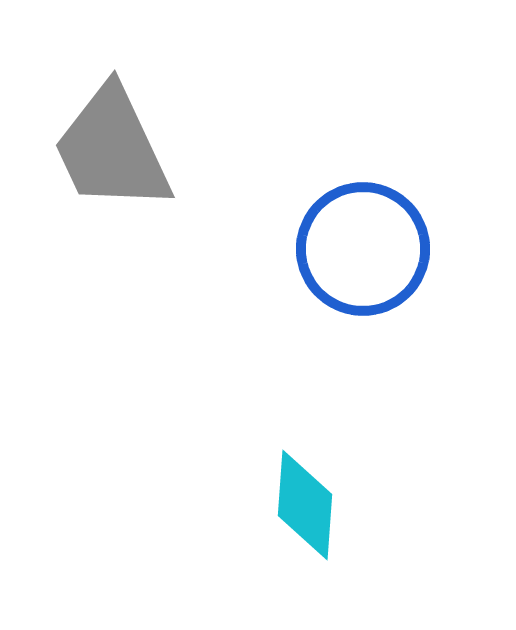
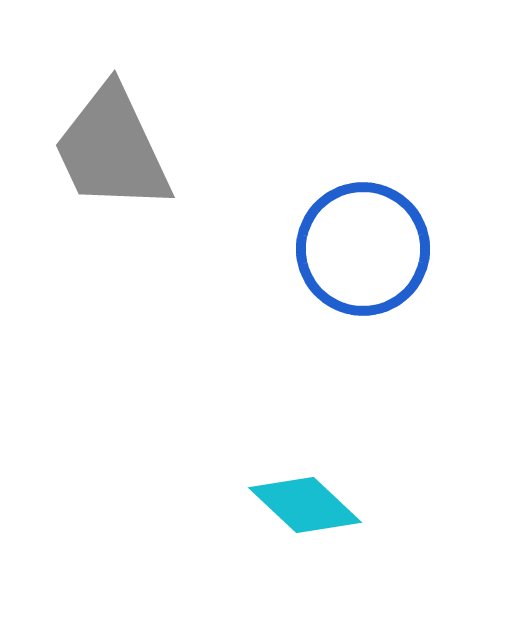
cyan diamond: rotated 51 degrees counterclockwise
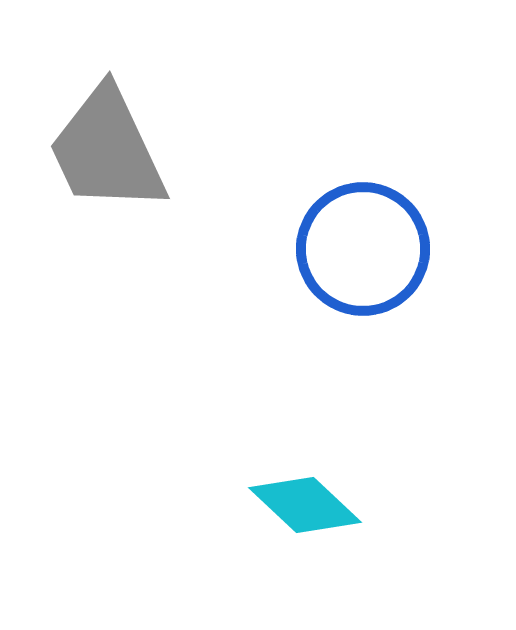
gray trapezoid: moved 5 px left, 1 px down
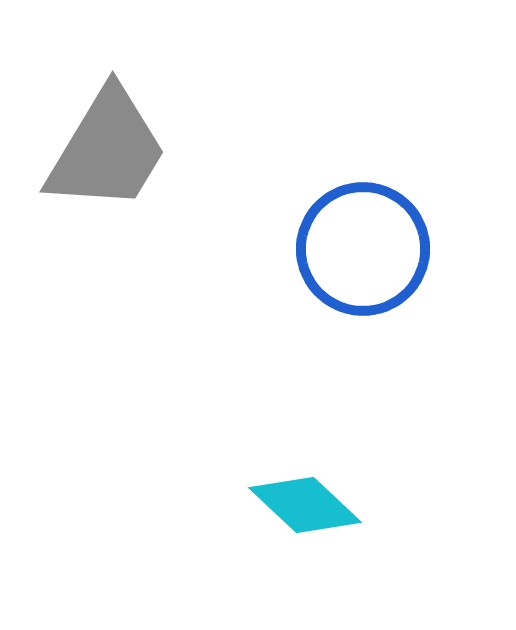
gray trapezoid: rotated 124 degrees counterclockwise
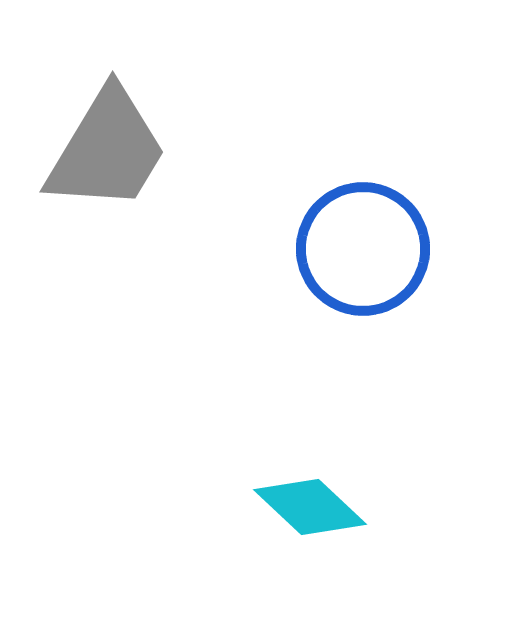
cyan diamond: moved 5 px right, 2 px down
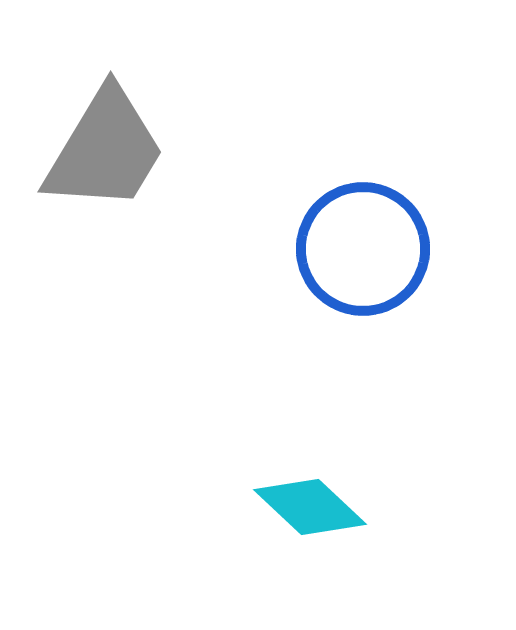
gray trapezoid: moved 2 px left
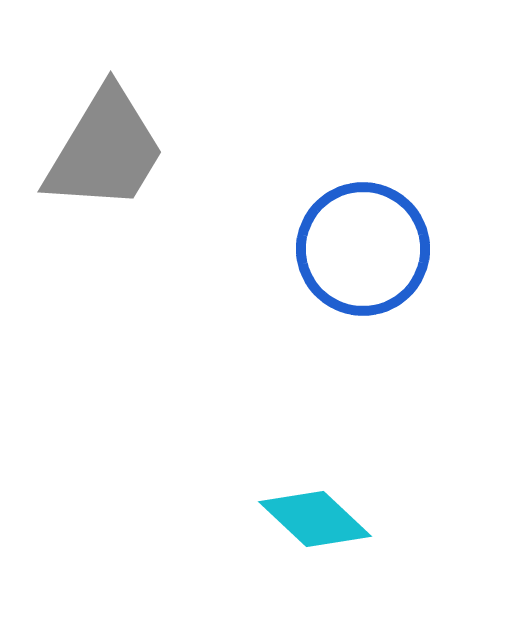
cyan diamond: moved 5 px right, 12 px down
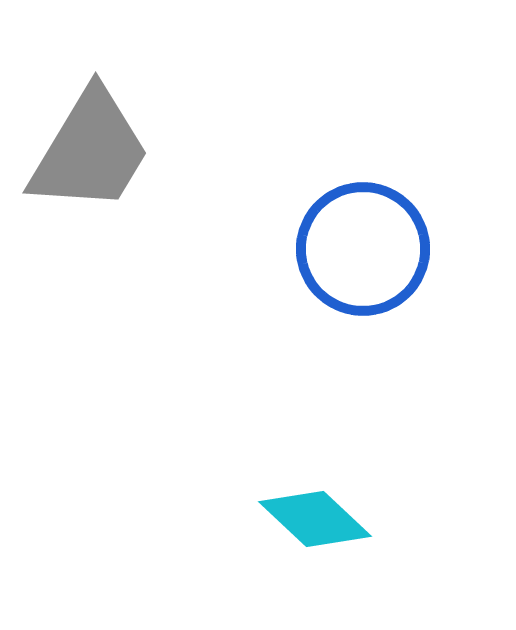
gray trapezoid: moved 15 px left, 1 px down
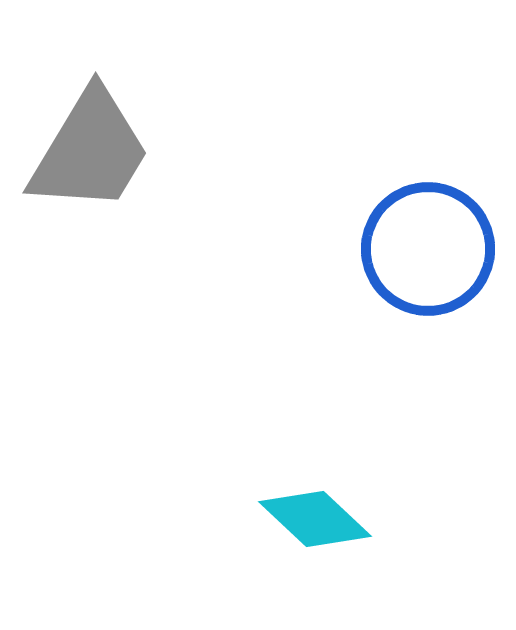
blue circle: moved 65 px right
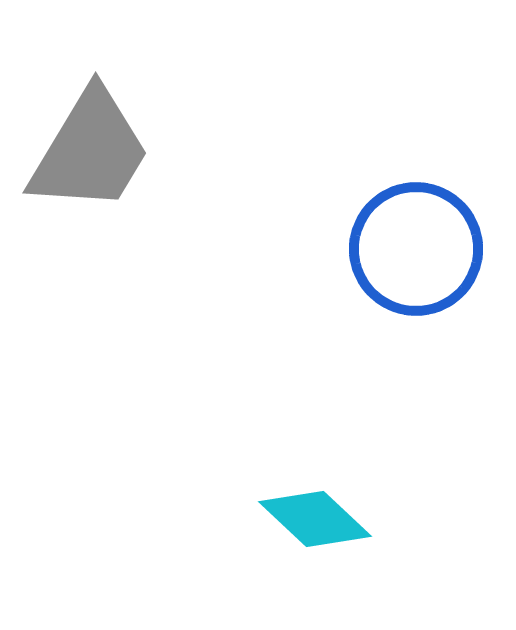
blue circle: moved 12 px left
